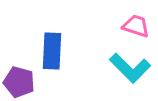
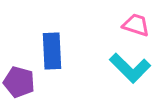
pink trapezoid: moved 1 px up
blue rectangle: rotated 6 degrees counterclockwise
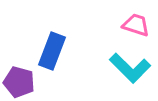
blue rectangle: rotated 24 degrees clockwise
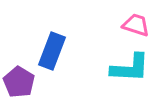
cyan L-shape: rotated 42 degrees counterclockwise
purple pentagon: rotated 16 degrees clockwise
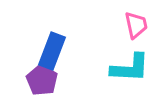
pink trapezoid: rotated 60 degrees clockwise
purple pentagon: moved 23 px right, 2 px up
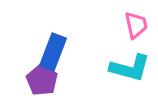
blue rectangle: moved 1 px right, 1 px down
cyan L-shape: rotated 12 degrees clockwise
